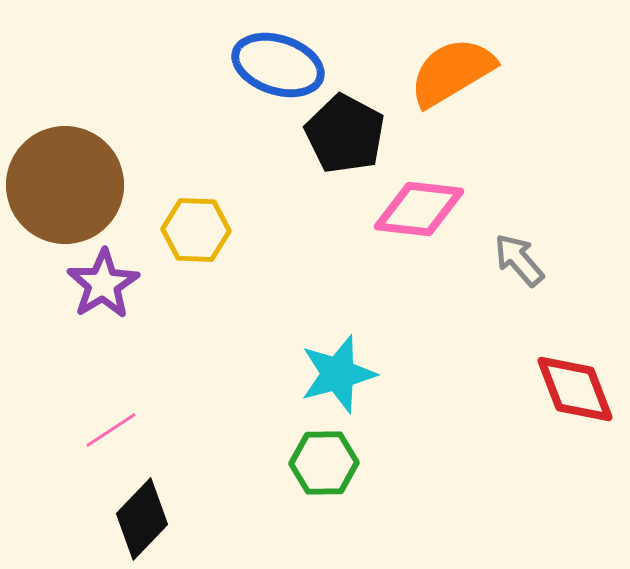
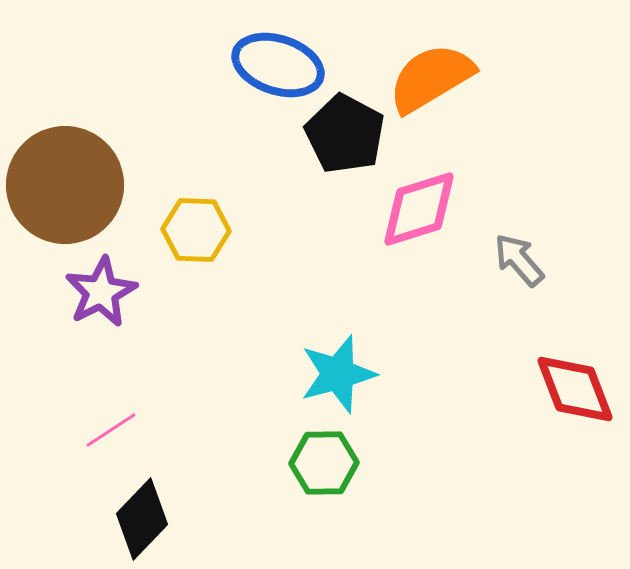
orange semicircle: moved 21 px left, 6 px down
pink diamond: rotated 24 degrees counterclockwise
purple star: moved 2 px left, 8 px down; rotated 4 degrees clockwise
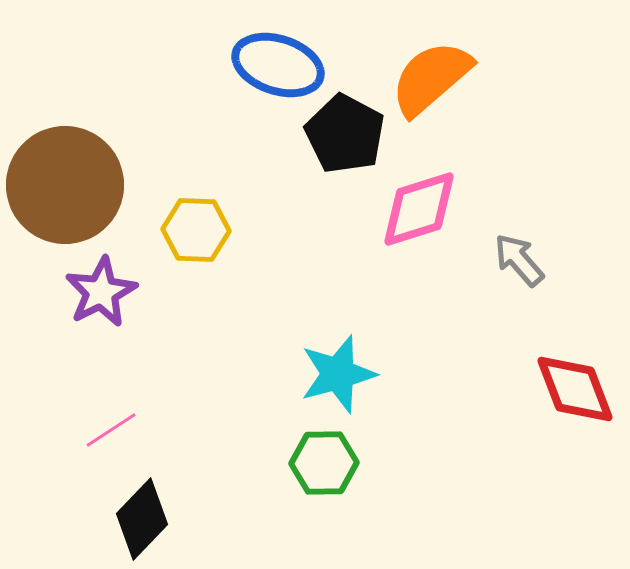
orange semicircle: rotated 10 degrees counterclockwise
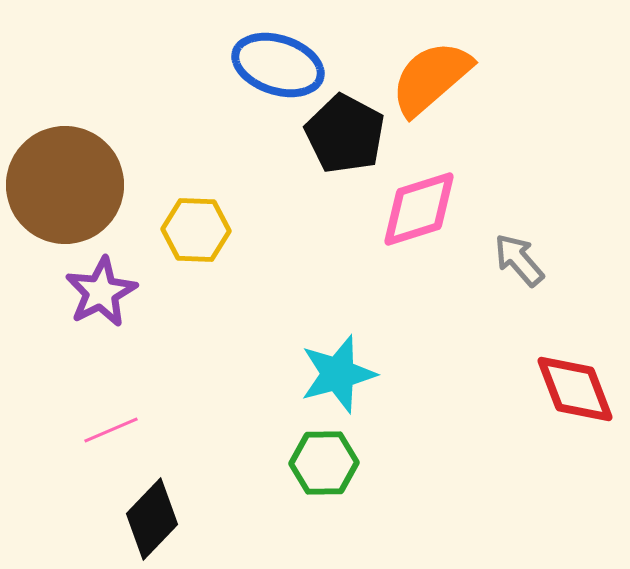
pink line: rotated 10 degrees clockwise
black diamond: moved 10 px right
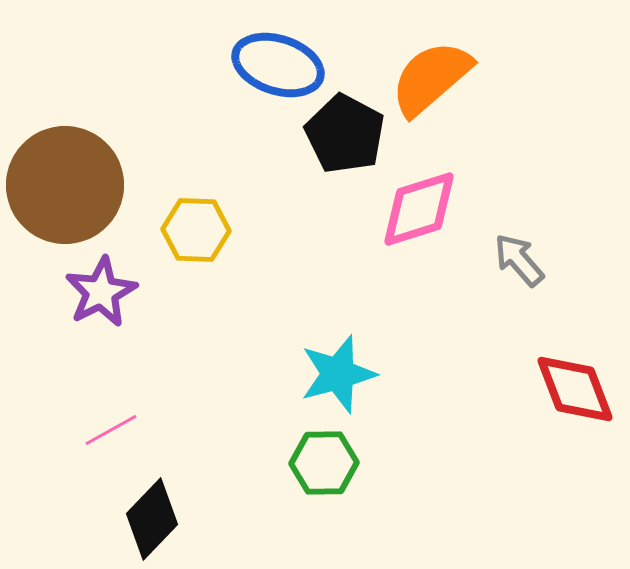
pink line: rotated 6 degrees counterclockwise
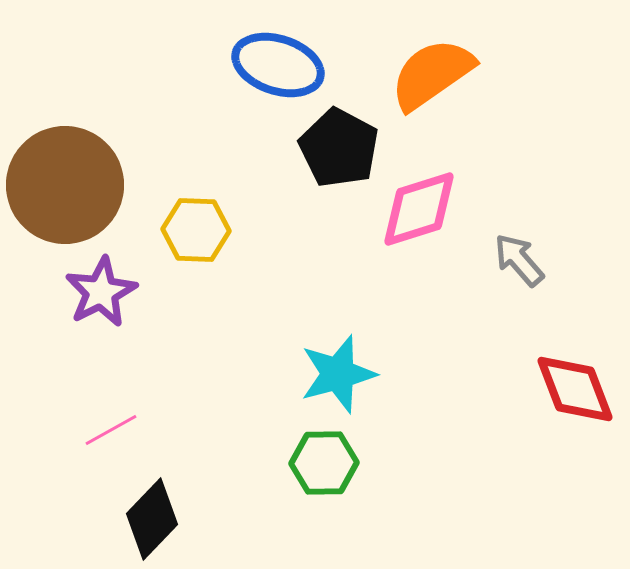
orange semicircle: moved 1 px right, 4 px up; rotated 6 degrees clockwise
black pentagon: moved 6 px left, 14 px down
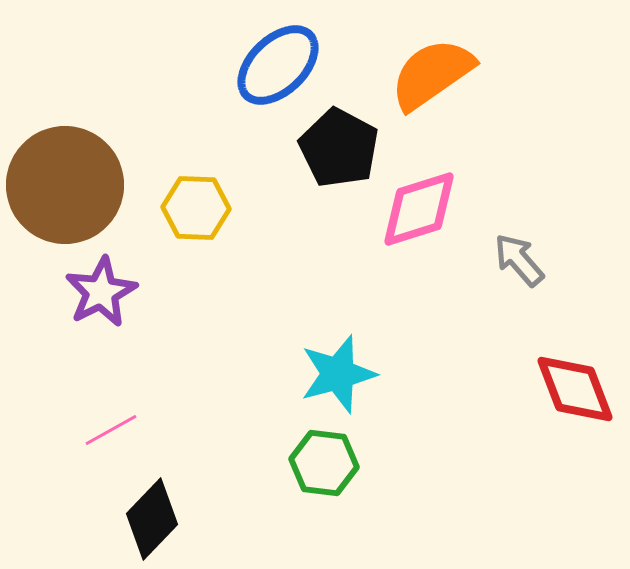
blue ellipse: rotated 62 degrees counterclockwise
yellow hexagon: moved 22 px up
green hexagon: rotated 8 degrees clockwise
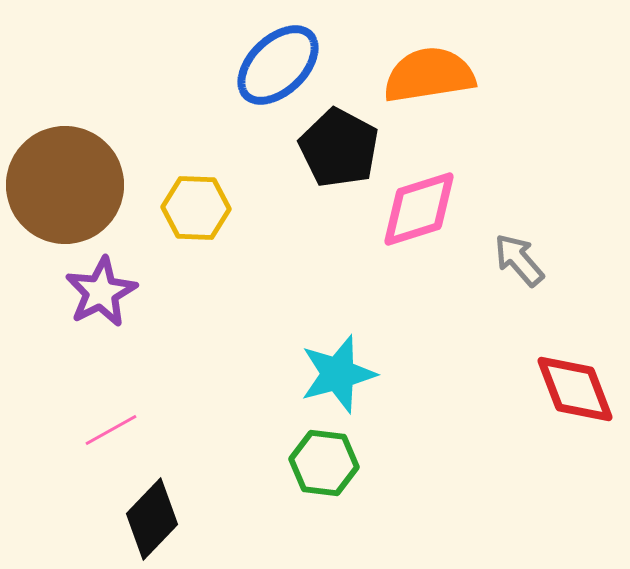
orange semicircle: moved 3 px left, 1 px down; rotated 26 degrees clockwise
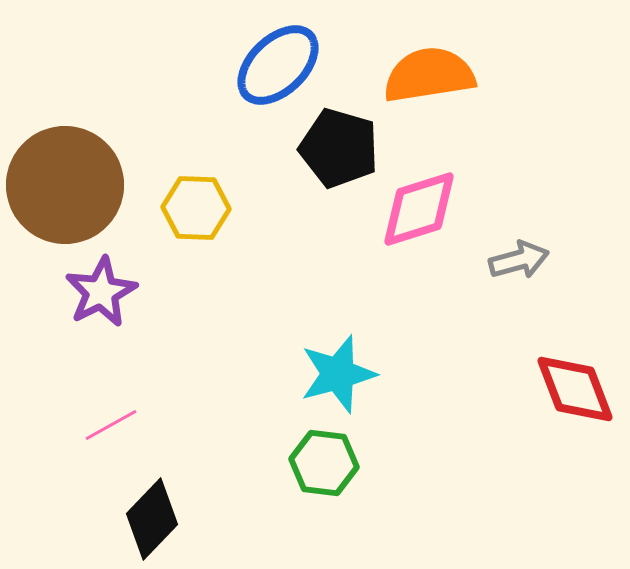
black pentagon: rotated 12 degrees counterclockwise
gray arrow: rotated 116 degrees clockwise
pink line: moved 5 px up
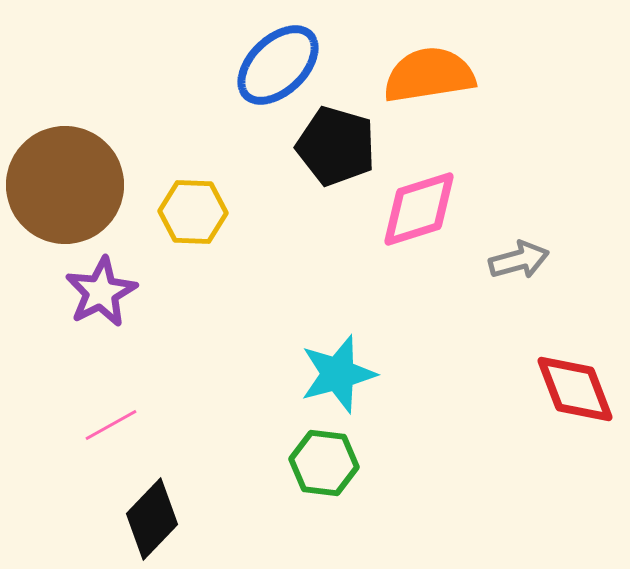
black pentagon: moved 3 px left, 2 px up
yellow hexagon: moved 3 px left, 4 px down
